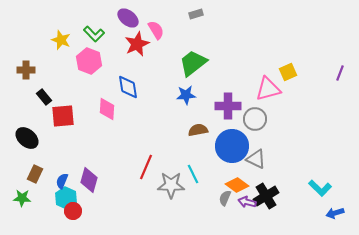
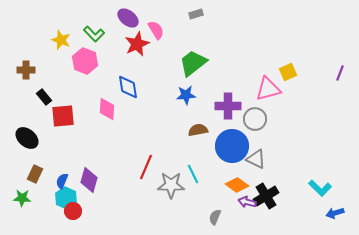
pink hexagon: moved 4 px left
gray semicircle: moved 10 px left, 19 px down
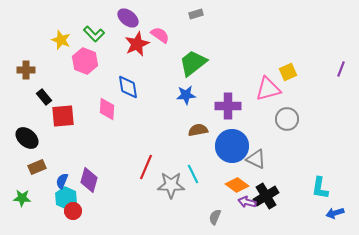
pink semicircle: moved 4 px right, 5 px down; rotated 24 degrees counterclockwise
purple line: moved 1 px right, 4 px up
gray circle: moved 32 px right
brown rectangle: moved 2 px right, 7 px up; rotated 42 degrees clockwise
cyan L-shape: rotated 55 degrees clockwise
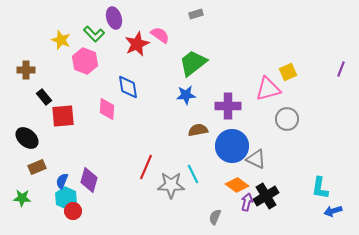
purple ellipse: moved 14 px left; rotated 35 degrees clockwise
purple arrow: rotated 90 degrees clockwise
blue arrow: moved 2 px left, 2 px up
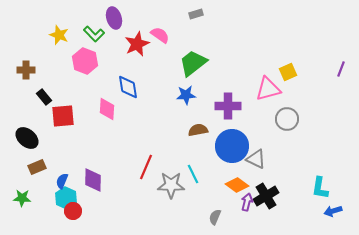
yellow star: moved 2 px left, 5 px up
purple diamond: moved 4 px right; rotated 15 degrees counterclockwise
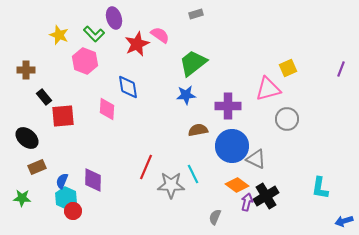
yellow square: moved 4 px up
blue arrow: moved 11 px right, 10 px down
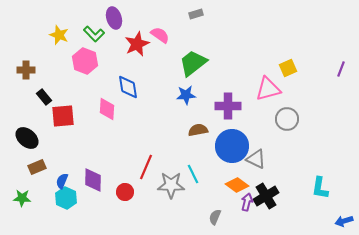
red circle: moved 52 px right, 19 px up
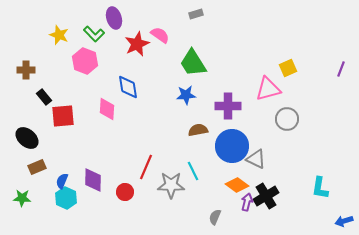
green trapezoid: rotated 84 degrees counterclockwise
cyan line: moved 3 px up
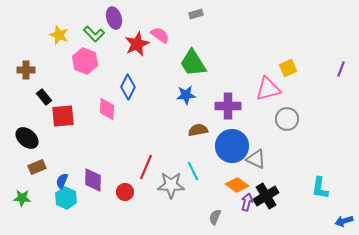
blue diamond: rotated 35 degrees clockwise
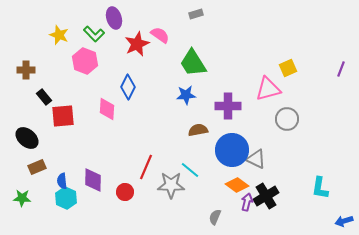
blue circle: moved 4 px down
cyan line: moved 3 px left, 1 px up; rotated 24 degrees counterclockwise
blue semicircle: rotated 28 degrees counterclockwise
